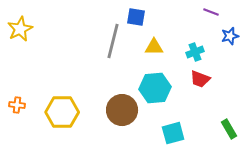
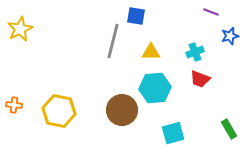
blue square: moved 1 px up
yellow triangle: moved 3 px left, 5 px down
orange cross: moved 3 px left
yellow hexagon: moved 3 px left, 1 px up; rotated 12 degrees clockwise
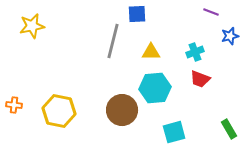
blue square: moved 1 px right, 2 px up; rotated 12 degrees counterclockwise
yellow star: moved 12 px right, 3 px up; rotated 15 degrees clockwise
cyan square: moved 1 px right, 1 px up
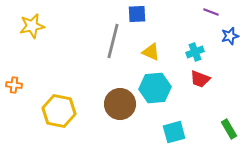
yellow triangle: rotated 24 degrees clockwise
orange cross: moved 20 px up
brown circle: moved 2 px left, 6 px up
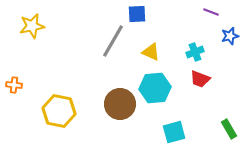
gray line: rotated 16 degrees clockwise
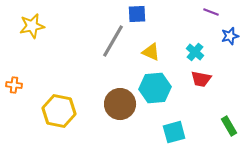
cyan cross: rotated 30 degrees counterclockwise
red trapezoid: moved 1 px right; rotated 10 degrees counterclockwise
green rectangle: moved 3 px up
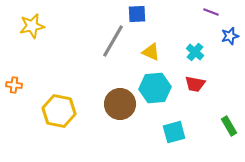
red trapezoid: moved 6 px left, 5 px down
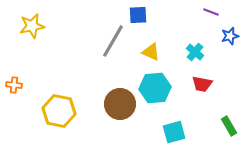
blue square: moved 1 px right, 1 px down
red trapezoid: moved 7 px right
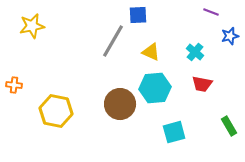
yellow hexagon: moved 3 px left
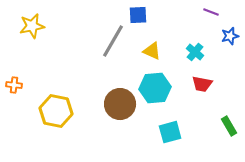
yellow triangle: moved 1 px right, 1 px up
cyan square: moved 4 px left
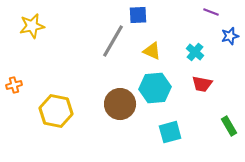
orange cross: rotated 21 degrees counterclockwise
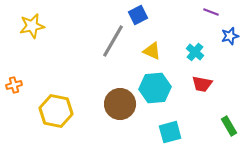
blue square: rotated 24 degrees counterclockwise
